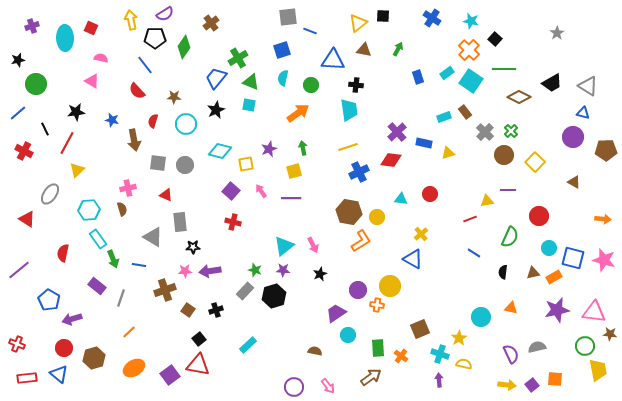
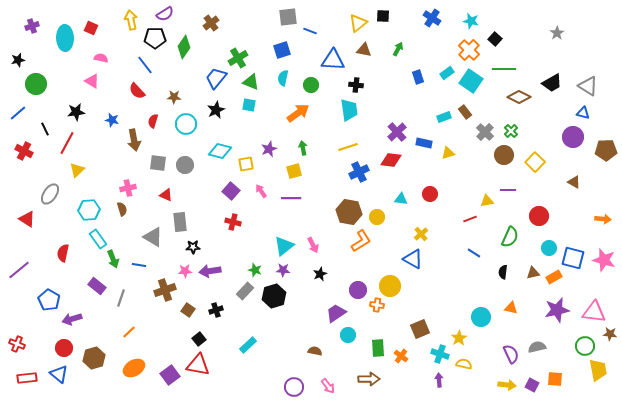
brown arrow at (371, 377): moved 2 px left, 2 px down; rotated 35 degrees clockwise
purple square at (532, 385): rotated 24 degrees counterclockwise
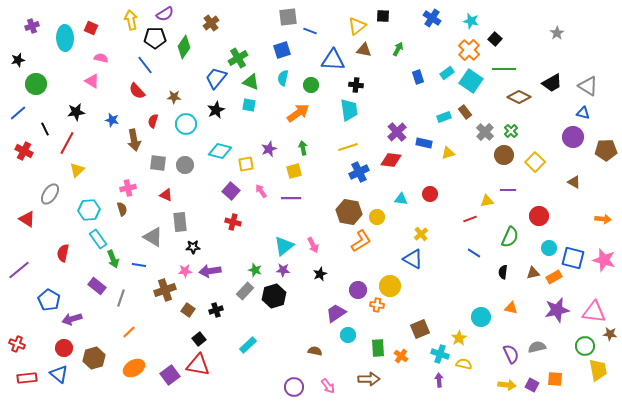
yellow triangle at (358, 23): moved 1 px left, 3 px down
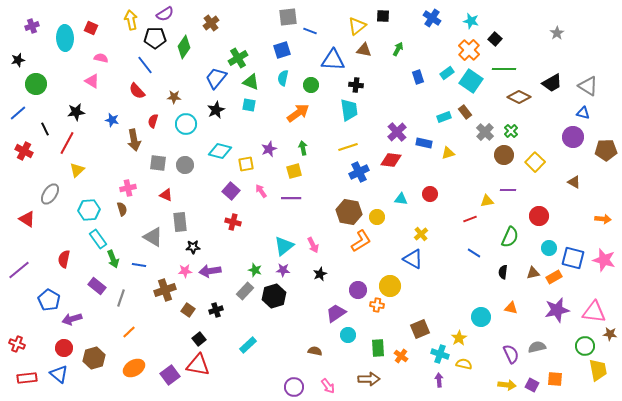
red semicircle at (63, 253): moved 1 px right, 6 px down
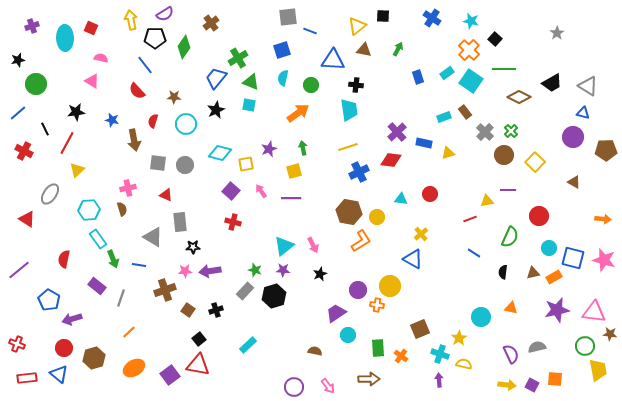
cyan diamond at (220, 151): moved 2 px down
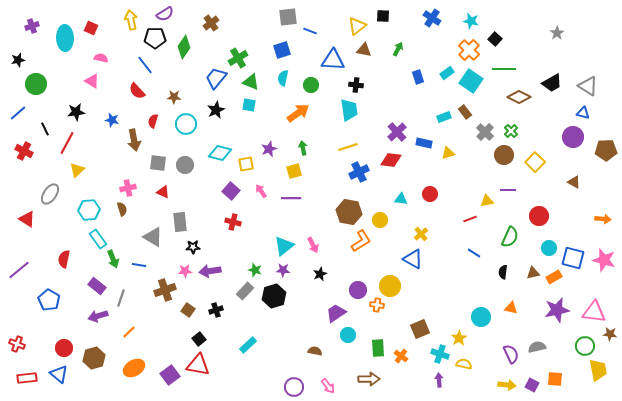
red triangle at (166, 195): moved 3 px left, 3 px up
yellow circle at (377, 217): moved 3 px right, 3 px down
purple arrow at (72, 319): moved 26 px right, 3 px up
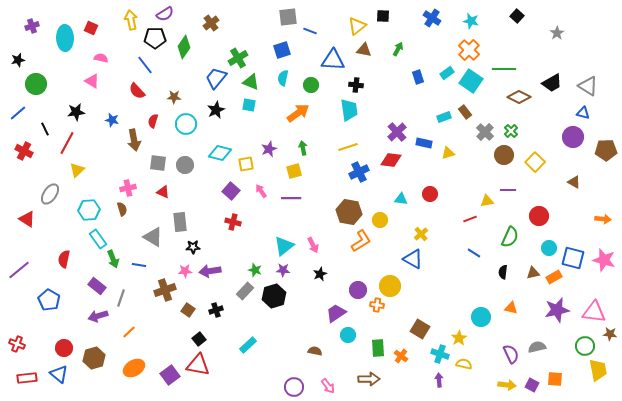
black square at (495, 39): moved 22 px right, 23 px up
brown square at (420, 329): rotated 36 degrees counterclockwise
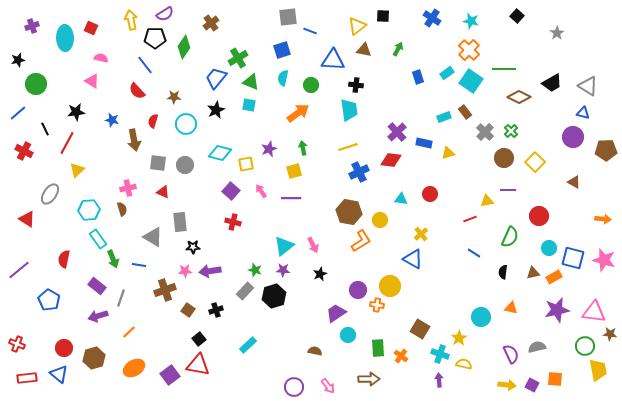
brown circle at (504, 155): moved 3 px down
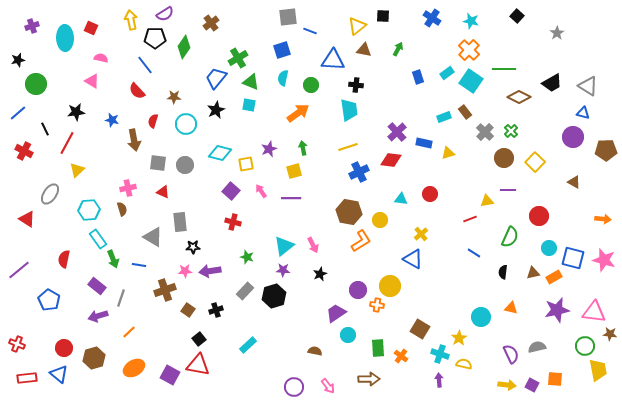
green star at (255, 270): moved 8 px left, 13 px up
purple square at (170, 375): rotated 24 degrees counterclockwise
